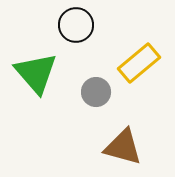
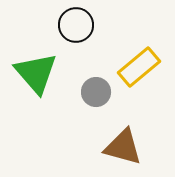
yellow rectangle: moved 4 px down
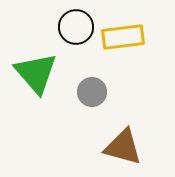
black circle: moved 2 px down
yellow rectangle: moved 16 px left, 30 px up; rotated 33 degrees clockwise
gray circle: moved 4 px left
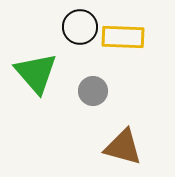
black circle: moved 4 px right
yellow rectangle: rotated 9 degrees clockwise
gray circle: moved 1 px right, 1 px up
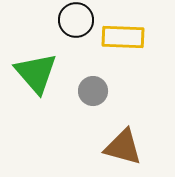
black circle: moved 4 px left, 7 px up
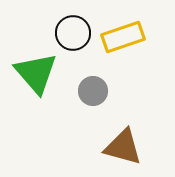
black circle: moved 3 px left, 13 px down
yellow rectangle: rotated 21 degrees counterclockwise
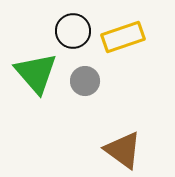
black circle: moved 2 px up
gray circle: moved 8 px left, 10 px up
brown triangle: moved 3 px down; rotated 21 degrees clockwise
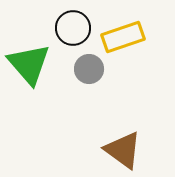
black circle: moved 3 px up
green triangle: moved 7 px left, 9 px up
gray circle: moved 4 px right, 12 px up
